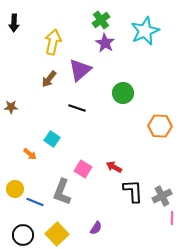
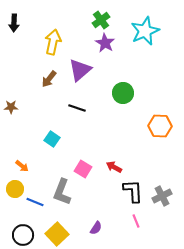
orange arrow: moved 8 px left, 12 px down
pink line: moved 36 px left, 3 px down; rotated 24 degrees counterclockwise
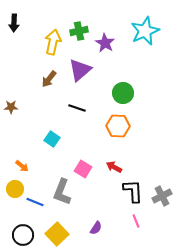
green cross: moved 22 px left, 11 px down; rotated 24 degrees clockwise
orange hexagon: moved 42 px left
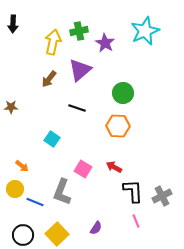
black arrow: moved 1 px left, 1 px down
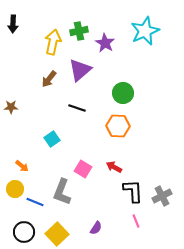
cyan square: rotated 21 degrees clockwise
black circle: moved 1 px right, 3 px up
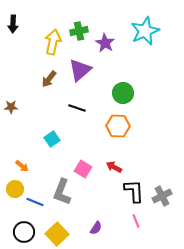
black L-shape: moved 1 px right
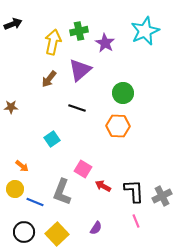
black arrow: rotated 114 degrees counterclockwise
red arrow: moved 11 px left, 19 px down
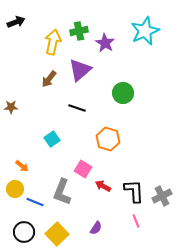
black arrow: moved 3 px right, 2 px up
orange hexagon: moved 10 px left, 13 px down; rotated 15 degrees clockwise
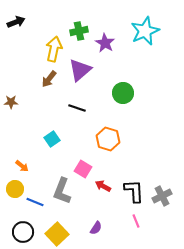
yellow arrow: moved 1 px right, 7 px down
brown star: moved 5 px up
gray L-shape: moved 1 px up
black circle: moved 1 px left
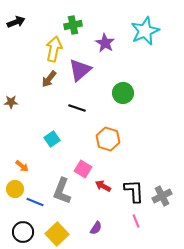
green cross: moved 6 px left, 6 px up
